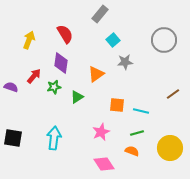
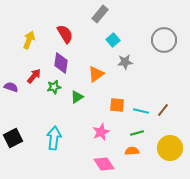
brown line: moved 10 px left, 16 px down; rotated 16 degrees counterclockwise
black square: rotated 36 degrees counterclockwise
orange semicircle: rotated 24 degrees counterclockwise
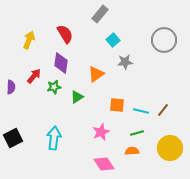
purple semicircle: rotated 72 degrees clockwise
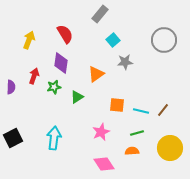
red arrow: rotated 21 degrees counterclockwise
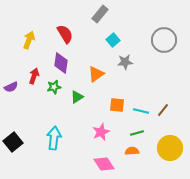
purple semicircle: rotated 64 degrees clockwise
black square: moved 4 px down; rotated 12 degrees counterclockwise
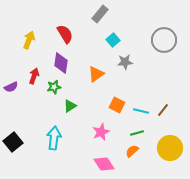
green triangle: moved 7 px left, 9 px down
orange square: rotated 21 degrees clockwise
orange semicircle: rotated 40 degrees counterclockwise
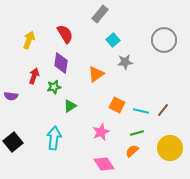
purple semicircle: moved 9 px down; rotated 32 degrees clockwise
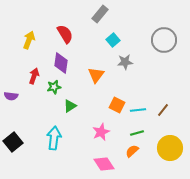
orange triangle: moved 1 px down; rotated 18 degrees counterclockwise
cyan line: moved 3 px left, 1 px up; rotated 21 degrees counterclockwise
